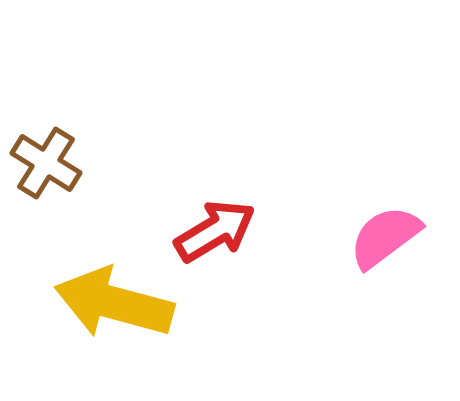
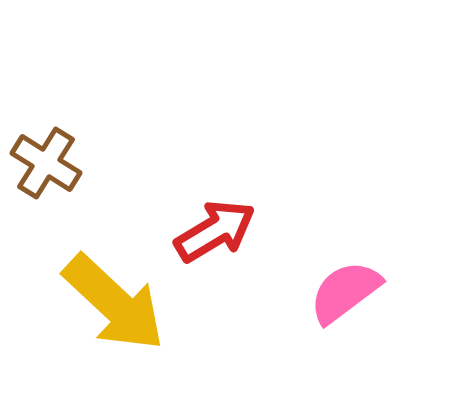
pink semicircle: moved 40 px left, 55 px down
yellow arrow: rotated 152 degrees counterclockwise
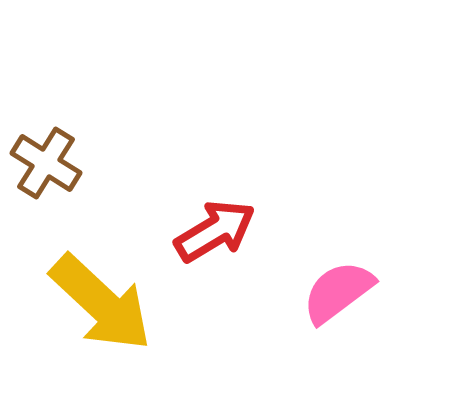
pink semicircle: moved 7 px left
yellow arrow: moved 13 px left
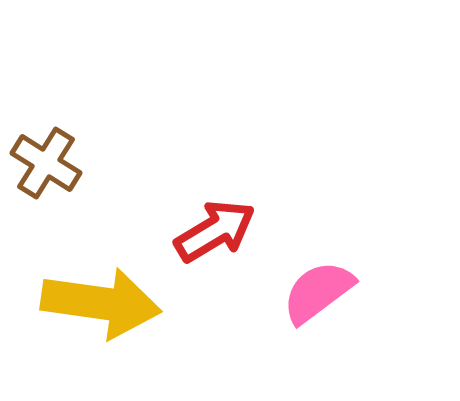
pink semicircle: moved 20 px left
yellow arrow: rotated 35 degrees counterclockwise
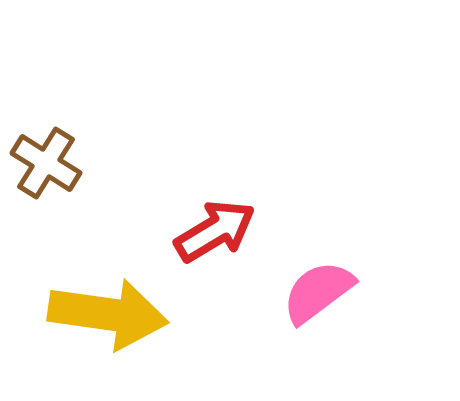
yellow arrow: moved 7 px right, 11 px down
